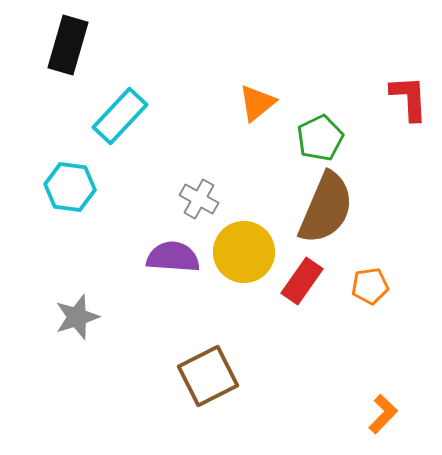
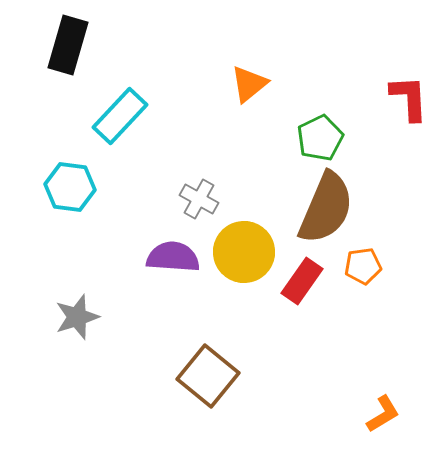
orange triangle: moved 8 px left, 19 px up
orange pentagon: moved 7 px left, 20 px up
brown square: rotated 24 degrees counterclockwise
orange L-shape: rotated 15 degrees clockwise
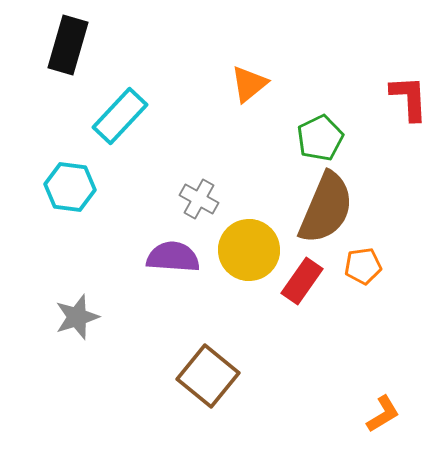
yellow circle: moved 5 px right, 2 px up
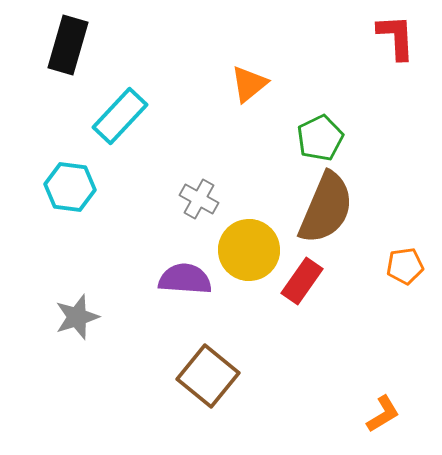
red L-shape: moved 13 px left, 61 px up
purple semicircle: moved 12 px right, 22 px down
orange pentagon: moved 42 px right
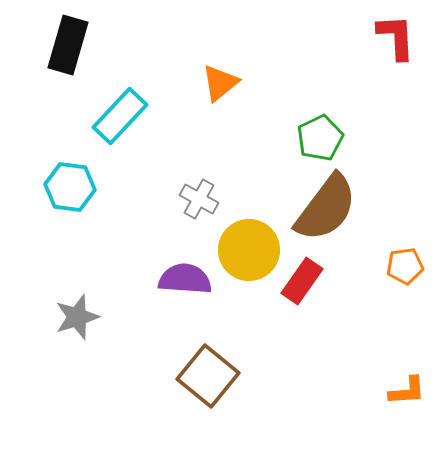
orange triangle: moved 29 px left, 1 px up
brown semicircle: rotated 14 degrees clockwise
orange L-shape: moved 24 px right, 23 px up; rotated 27 degrees clockwise
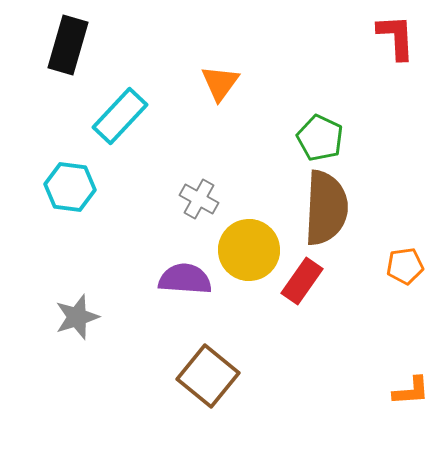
orange triangle: rotated 15 degrees counterclockwise
green pentagon: rotated 21 degrees counterclockwise
brown semicircle: rotated 34 degrees counterclockwise
orange L-shape: moved 4 px right
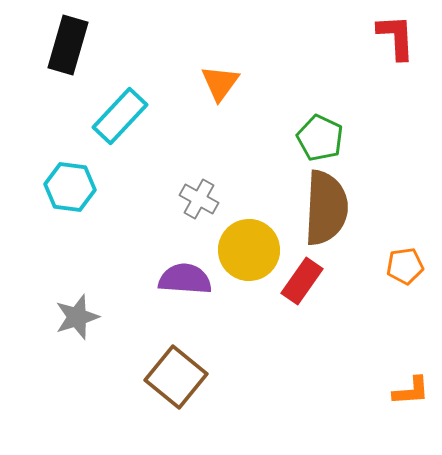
brown square: moved 32 px left, 1 px down
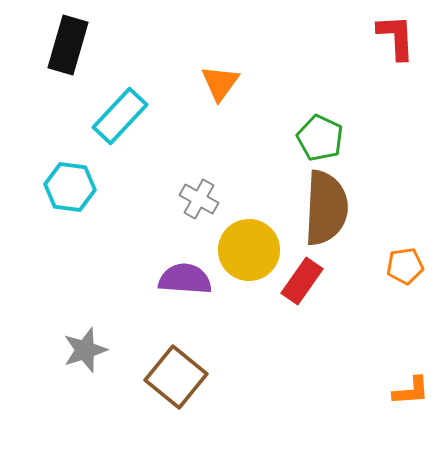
gray star: moved 8 px right, 33 px down
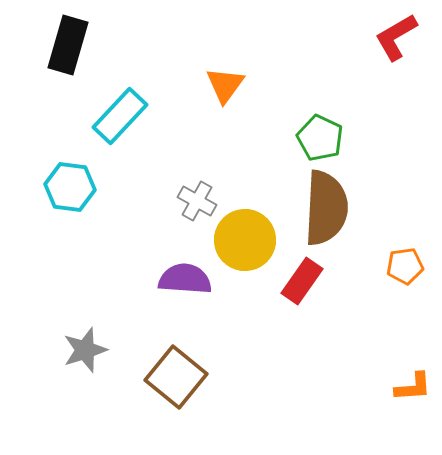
red L-shape: rotated 117 degrees counterclockwise
orange triangle: moved 5 px right, 2 px down
gray cross: moved 2 px left, 2 px down
yellow circle: moved 4 px left, 10 px up
orange L-shape: moved 2 px right, 4 px up
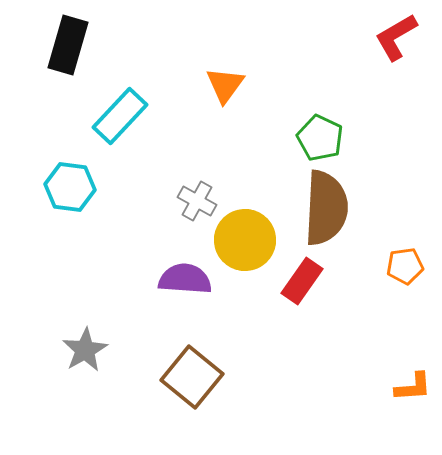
gray star: rotated 12 degrees counterclockwise
brown square: moved 16 px right
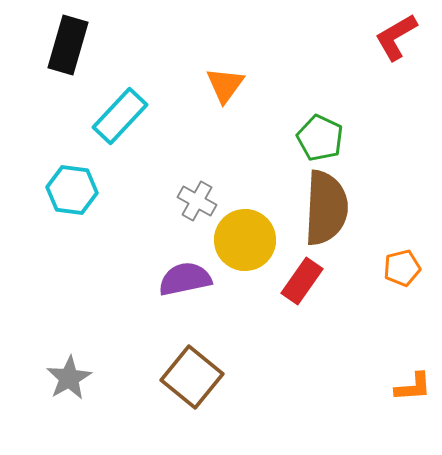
cyan hexagon: moved 2 px right, 3 px down
orange pentagon: moved 3 px left, 2 px down; rotated 6 degrees counterclockwise
purple semicircle: rotated 16 degrees counterclockwise
gray star: moved 16 px left, 28 px down
